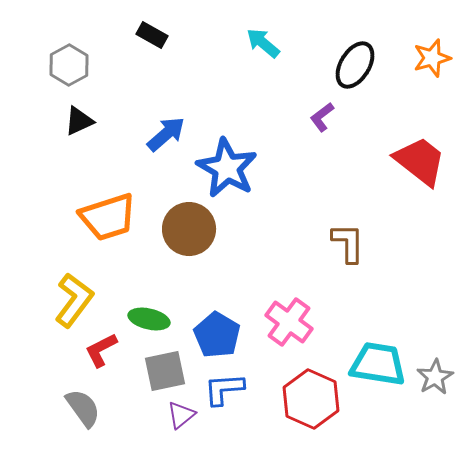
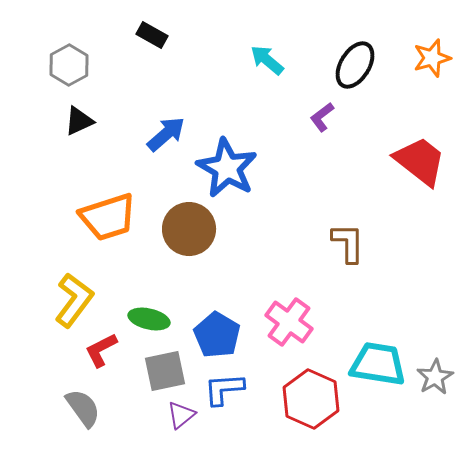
cyan arrow: moved 4 px right, 17 px down
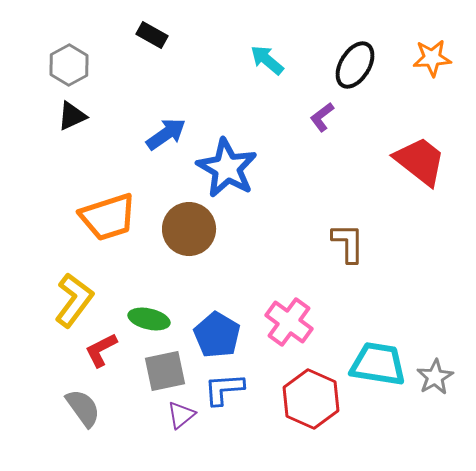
orange star: rotated 12 degrees clockwise
black triangle: moved 7 px left, 5 px up
blue arrow: rotated 6 degrees clockwise
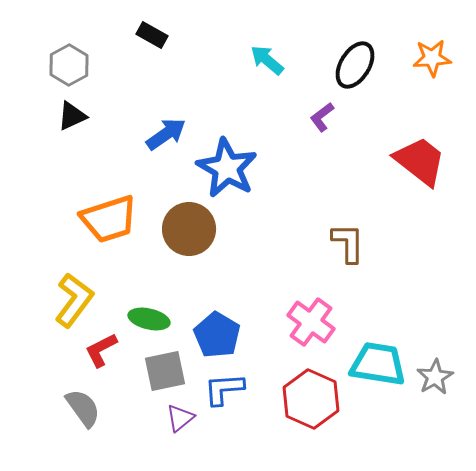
orange trapezoid: moved 1 px right, 2 px down
pink cross: moved 22 px right
purple triangle: moved 1 px left, 3 px down
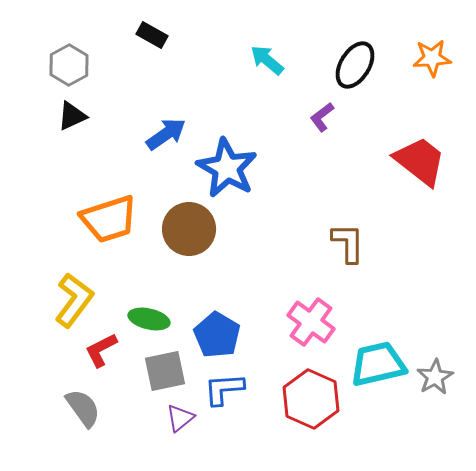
cyan trapezoid: rotated 22 degrees counterclockwise
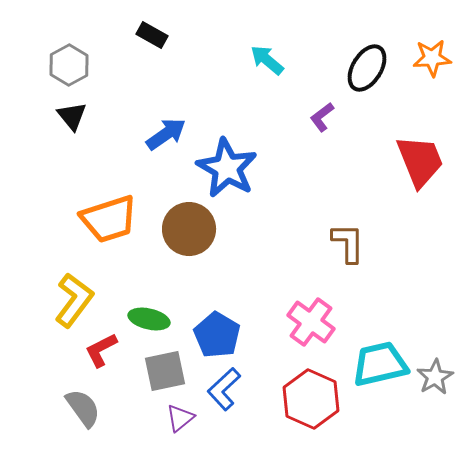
black ellipse: moved 12 px right, 3 px down
black triangle: rotated 44 degrees counterclockwise
red trapezoid: rotated 30 degrees clockwise
cyan trapezoid: moved 2 px right
blue L-shape: rotated 39 degrees counterclockwise
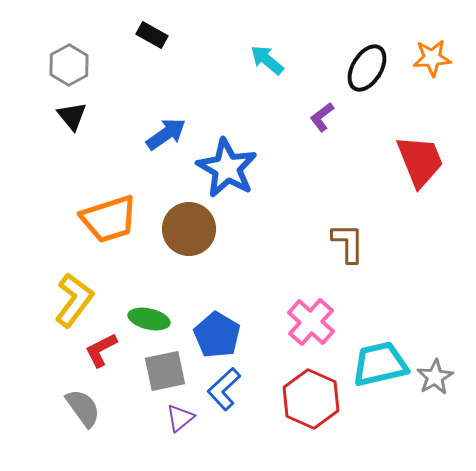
pink cross: rotated 6 degrees clockwise
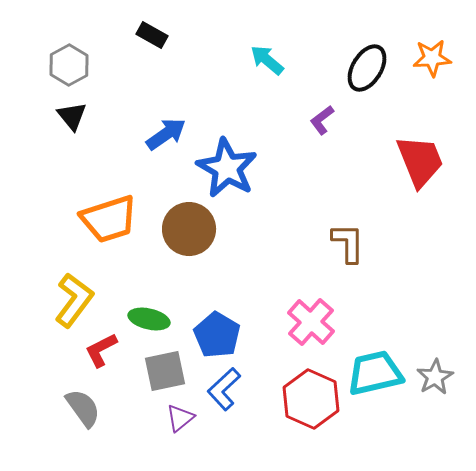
purple L-shape: moved 3 px down
cyan trapezoid: moved 5 px left, 9 px down
